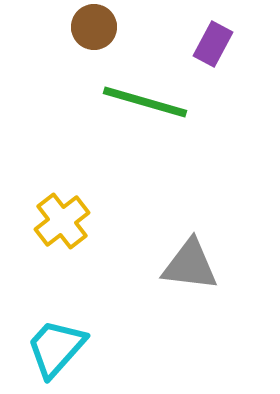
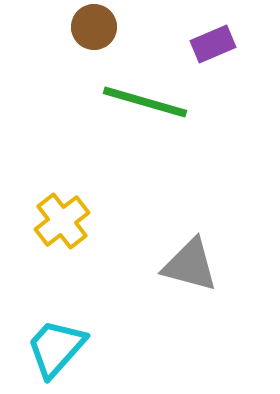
purple rectangle: rotated 39 degrees clockwise
gray triangle: rotated 8 degrees clockwise
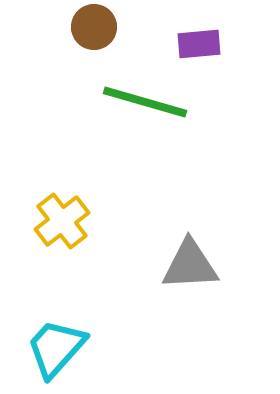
purple rectangle: moved 14 px left; rotated 18 degrees clockwise
gray triangle: rotated 18 degrees counterclockwise
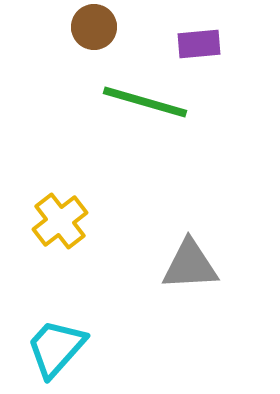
yellow cross: moved 2 px left
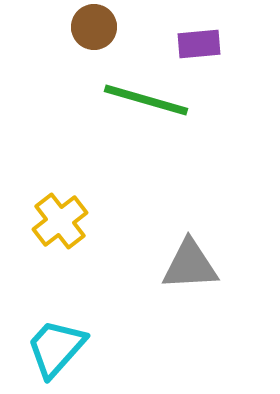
green line: moved 1 px right, 2 px up
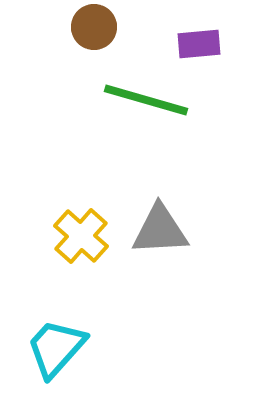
yellow cross: moved 21 px right, 15 px down; rotated 10 degrees counterclockwise
gray triangle: moved 30 px left, 35 px up
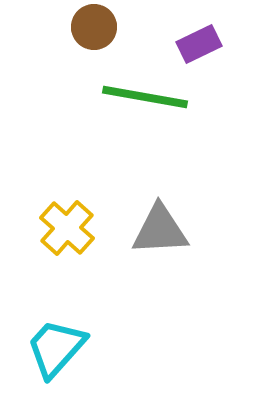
purple rectangle: rotated 21 degrees counterclockwise
green line: moved 1 px left, 3 px up; rotated 6 degrees counterclockwise
yellow cross: moved 14 px left, 8 px up
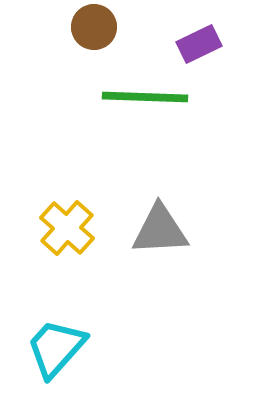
green line: rotated 8 degrees counterclockwise
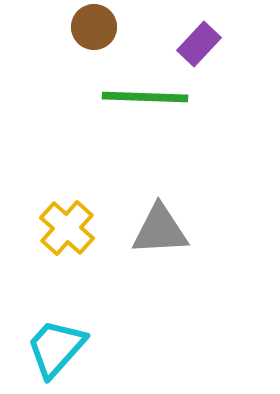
purple rectangle: rotated 21 degrees counterclockwise
